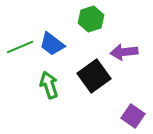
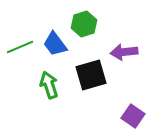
green hexagon: moved 7 px left, 5 px down
blue trapezoid: moved 3 px right; rotated 16 degrees clockwise
black square: moved 3 px left, 1 px up; rotated 20 degrees clockwise
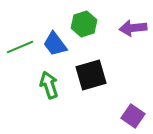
purple arrow: moved 9 px right, 24 px up
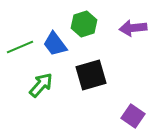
green arrow: moved 8 px left; rotated 60 degrees clockwise
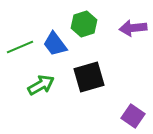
black square: moved 2 px left, 2 px down
green arrow: rotated 20 degrees clockwise
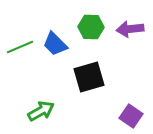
green hexagon: moved 7 px right, 3 px down; rotated 20 degrees clockwise
purple arrow: moved 3 px left, 1 px down
blue trapezoid: rotated 8 degrees counterclockwise
green arrow: moved 26 px down
purple square: moved 2 px left
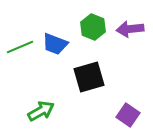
green hexagon: moved 2 px right; rotated 20 degrees clockwise
blue trapezoid: rotated 24 degrees counterclockwise
purple square: moved 3 px left, 1 px up
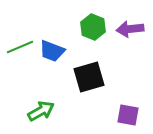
blue trapezoid: moved 3 px left, 7 px down
purple square: rotated 25 degrees counterclockwise
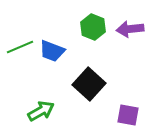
black square: moved 7 px down; rotated 32 degrees counterclockwise
